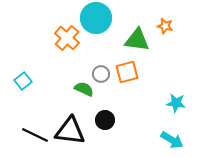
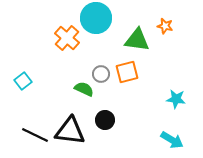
cyan star: moved 4 px up
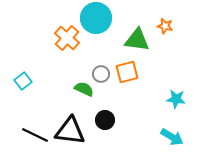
cyan arrow: moved 3 px up
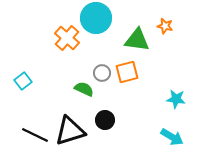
gray circle: moved 1 px right, 1 px up
black triangle: rotated 24 degrees counterclockwise
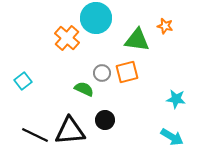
black triangle: rotated 12 degrees clockwise
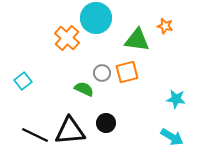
black circle: moved 1 px right, 3 px down
